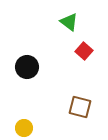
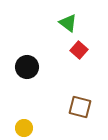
green triangle: moved 1 px left, 1 px down
red square: moved 5 px left, 1 px up
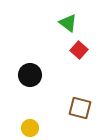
black circle: moved 3 px right, 8 px down
brown square: moved 1 px down
yellow circle: moved 6 px right
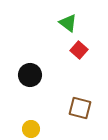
yellow circle: moved 1 px right, 1 px down
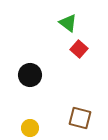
red square: moved 1 px up
brown square: moved 10 px down
yellow circle: moved 1 px left, 1 px up
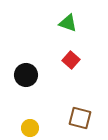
green triangle: rotated 18 degrees counterclockwise
red square: moved 8 px left, 11 px down
black circle: moved 4 px left
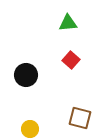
green triangle: rotated 24 degrees counterclockwise
yellow circle: moved 1 px down
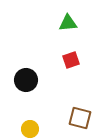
red square: rotated 30 degrees clockwise
black circle: moved 5 px down
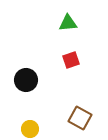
brown square: rotated 15 degrees clockwise
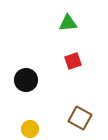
red square: moved 2 px right, 1 px down
